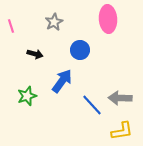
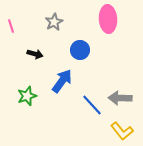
yellow L-shape: rotated 60 degrees clockwise
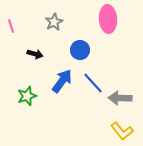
blue line: moved 1 px right, 22 px up
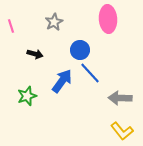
blue line: moved 3 px left, 10 px up
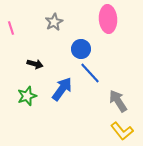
pink line: moved 2 px down
blue circle: moved 1 px right, 1 px up
black arrow: moved 10 px down
blue arrow: moved 8 px down
gray arrow: moved 2 px left, 3 px down; rotated 55 degrees clockwise
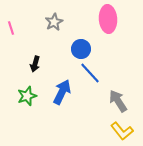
black arrow: rotated 91 degrees clockwise
blue arrow: moved 3 px down; rotated 10 degrees counterclockwise
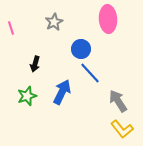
yellow L-shape: moved 2 px up
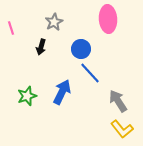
black arrow: moved 6 px right, 17 px up
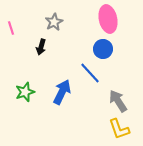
pink ellipse: rotated 8 degrees counterclockwise
blue circle: moved 22 px right
green star: moved 2 px left, 4 px up
yellow L-shape: moved 3 px left; rotated 20 degrees clockwise
